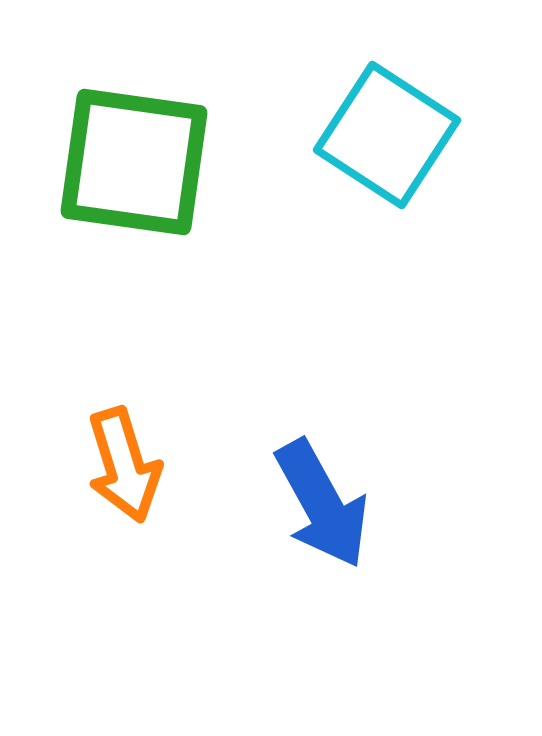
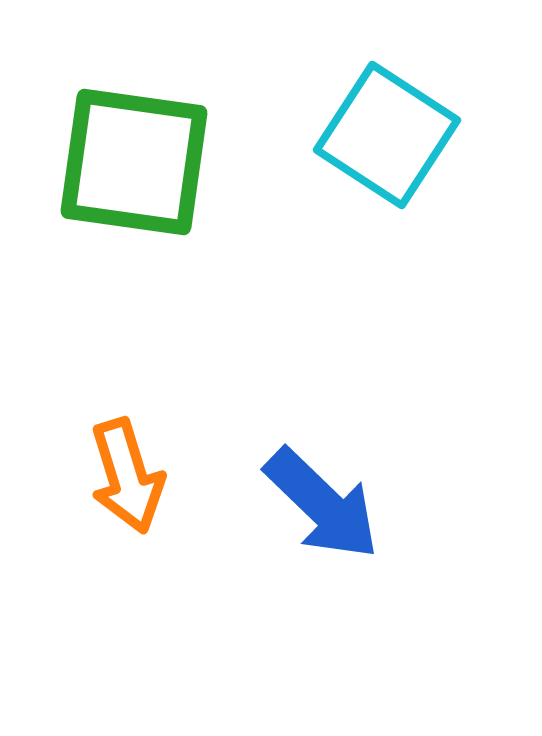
orange arrow: moved 3 px right, 11 px down
blue arrow: rotated 17 degrees counterclockwise
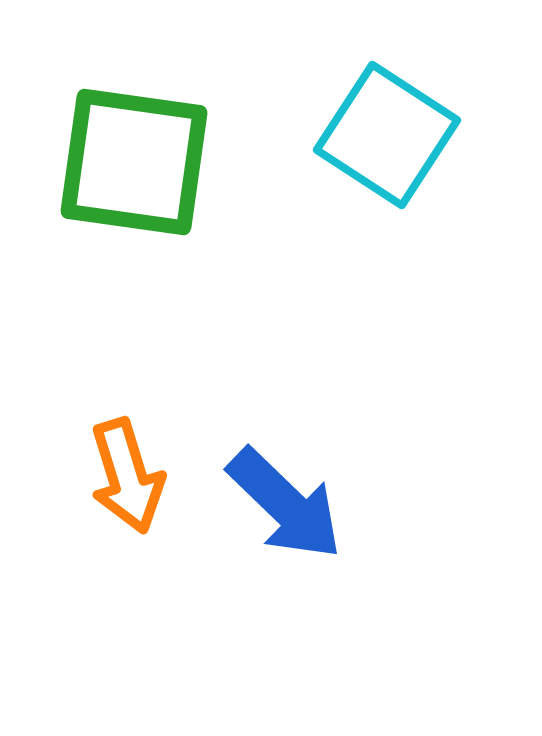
blue arrow: moved 37 px left
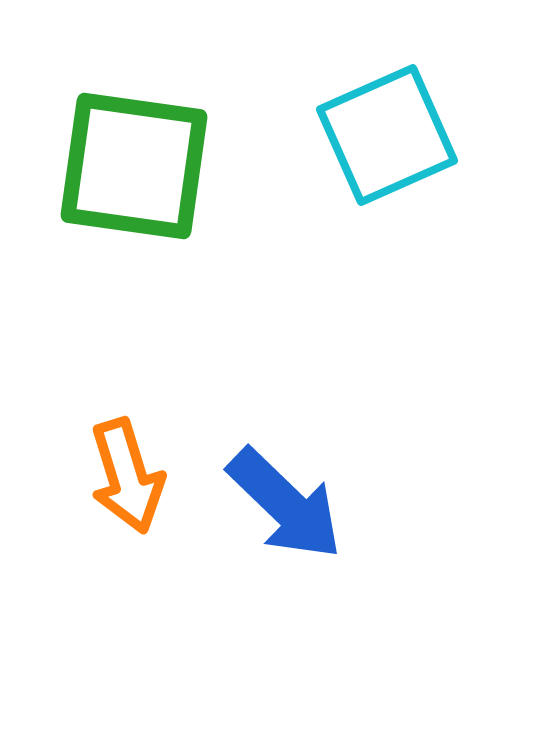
cyan square: rotated 33 degrees clockwise
green square: moved 4 px down
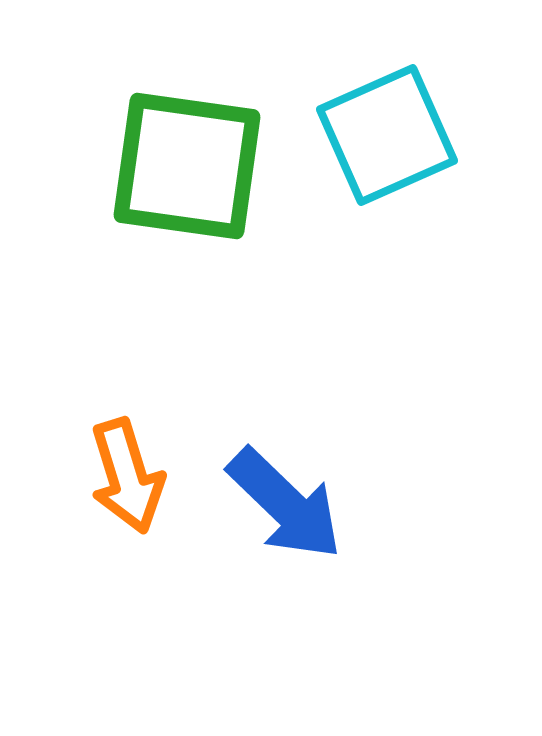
green square: moved 53 px right
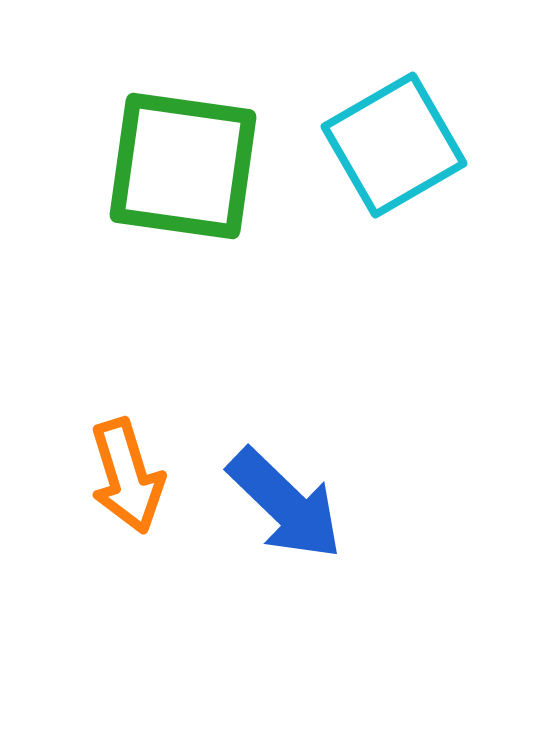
cyan square: moved 7 px right, 10 px down; rotated 6 degrees counterclockwise
green square: moved 4 px left
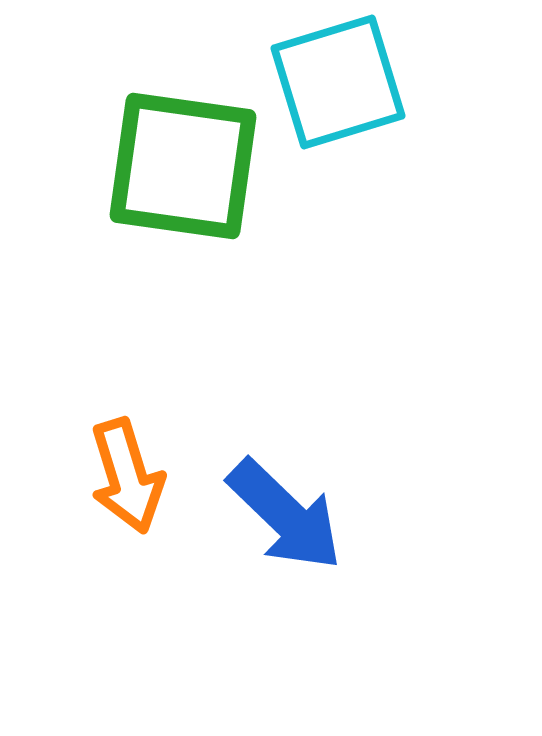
cyan square: moved 56 px left, 63 px up; rotated 13 degrees clockwise
blue arrow: moved 11 px down
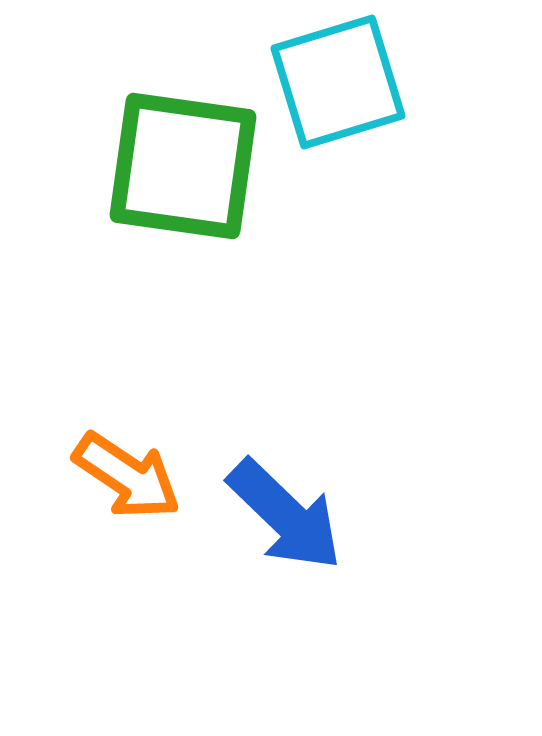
orange arrow: rotated 39 degrees counterclockwise
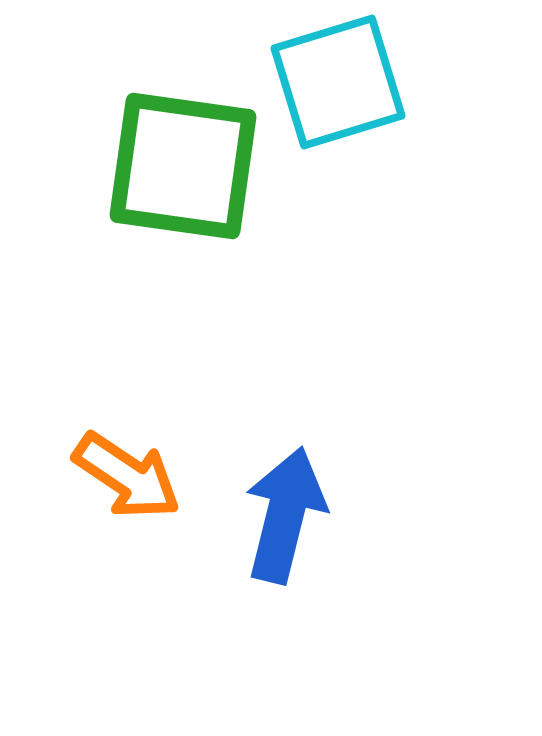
blue arrow: rotated 120 degrees counterclockwise
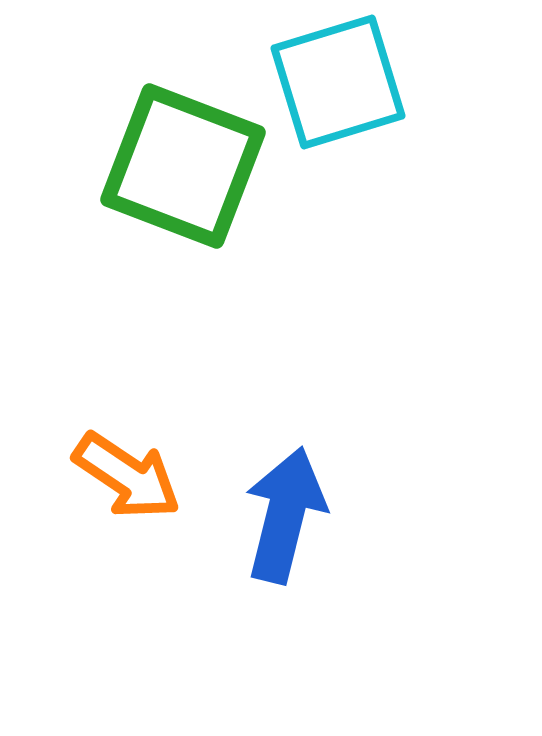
green square: rotated 13 degrees clockwise
